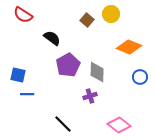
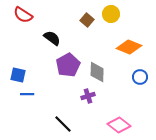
purple cross: moved 2 px left
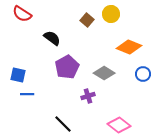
red semicircle: moved 1 px left, 1 px up
purple pentagon: moved 1 px left, 2 px down
gray diamond: moved 7 px right, 1 px down; rotated 60 degrees counterclockwise
blue circle: moved 3 px right, 3 px up
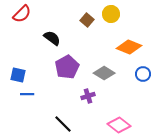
red semicircle: rotated 78 degrees counterclockwise
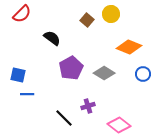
purple pentagon: moved 4 px right, 1 px down
purple cross: moved 10 px down
black line: moved 1 px right, 6 px up
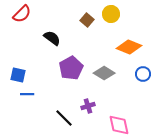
pink diamond: rotated 40 degrees clockwise
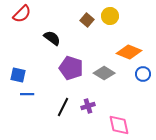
yellow circle: moved 1 px left, 2 px down
orange diamond: moved 5 px down
purple pentagon: rotated 25 degrees counterclockwise
black line: moved 1 px left, 11 px up; rotated 72 degrees clockwise
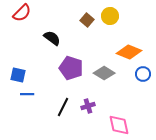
red semicircle: moved 1 px up
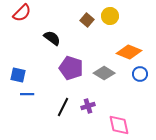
blue circle: moved 3 px left
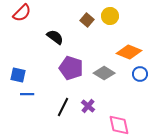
black semicircle: moved 3 px right, 1 px up
purple cross: rotated 32 degrees counterclockwise
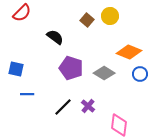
blue square: moved 2 px left, 6 px up
black line: rotated 18 degrees clockwise
pink diamond: rotated 20 degrees clockwise
